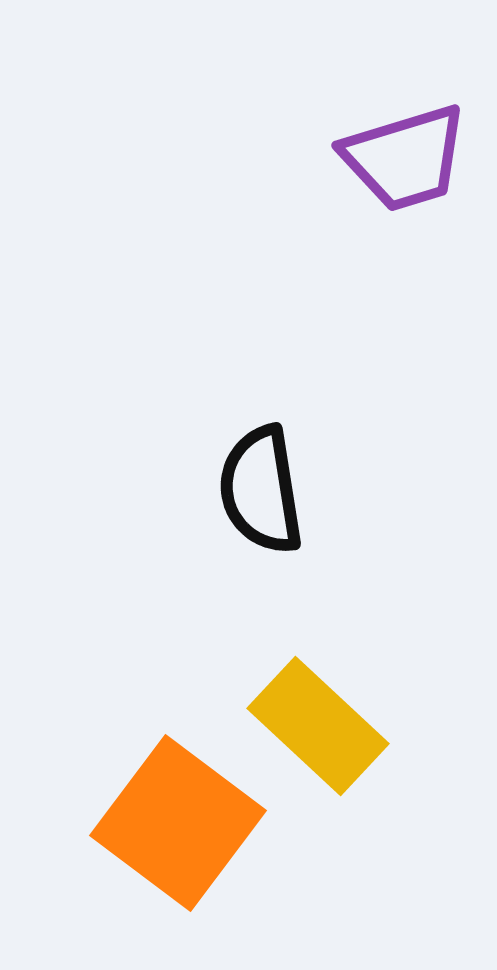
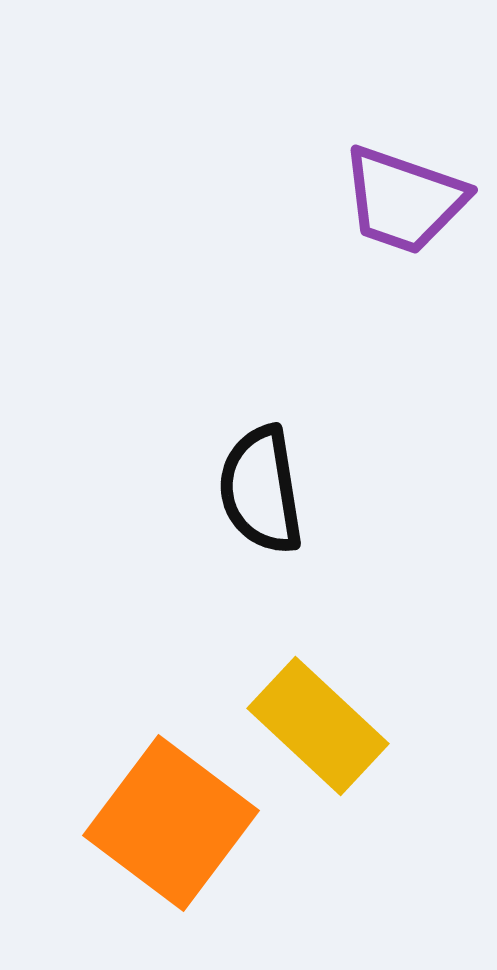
purple trapezoid: moved 1 px left, 42 px down; rotated 36 degrees clockwise
orange square: moved 7 px left
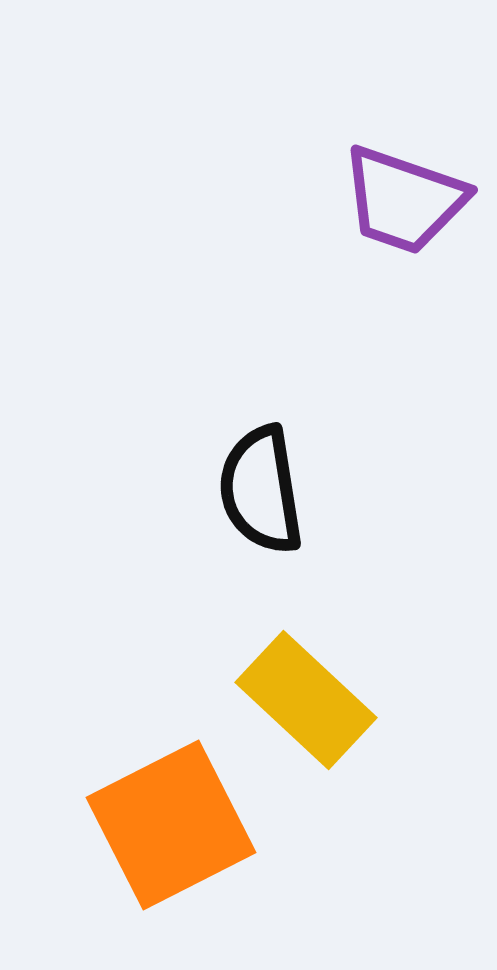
yellow rectangle: moved 12 px left, 26 px up
orange square: moved 2 px down; rotated 26 degrees clockwise
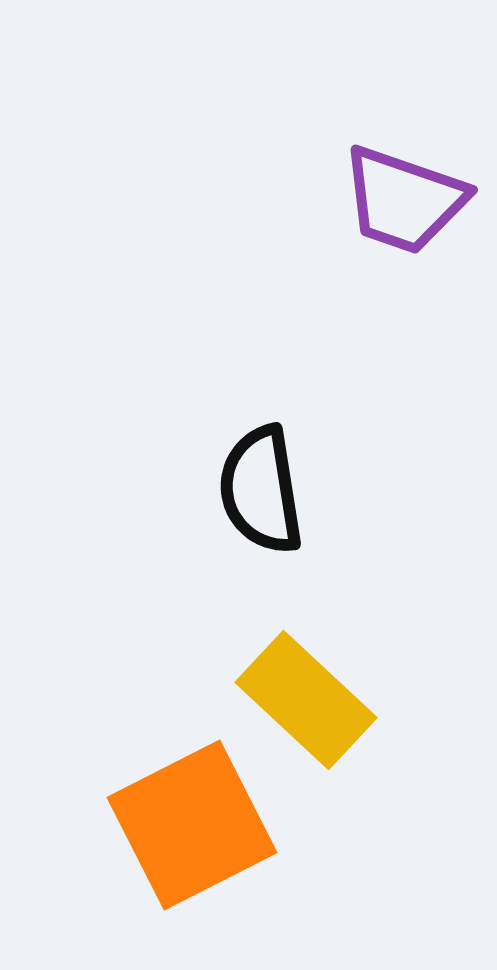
orange square: moved 21 px right
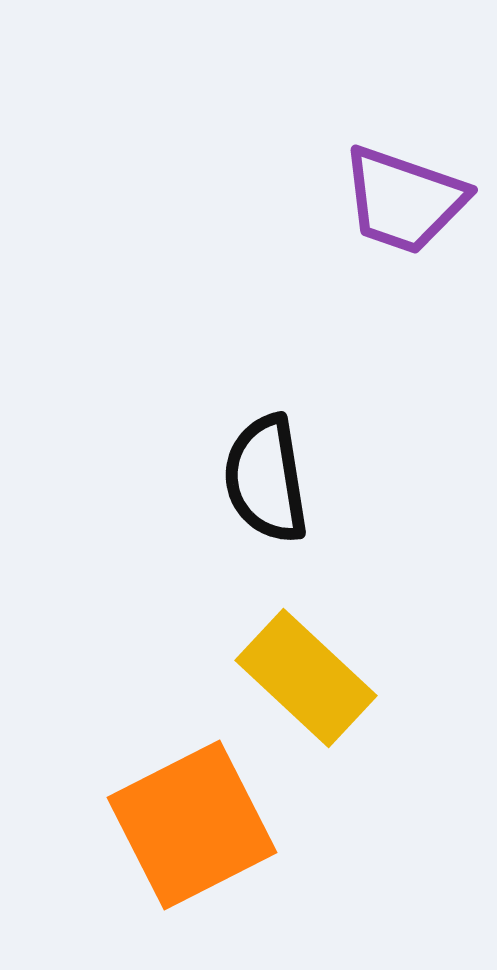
black semicircle: moved 5 px right, 11 px up
yellow rectangle: moved 22 px up
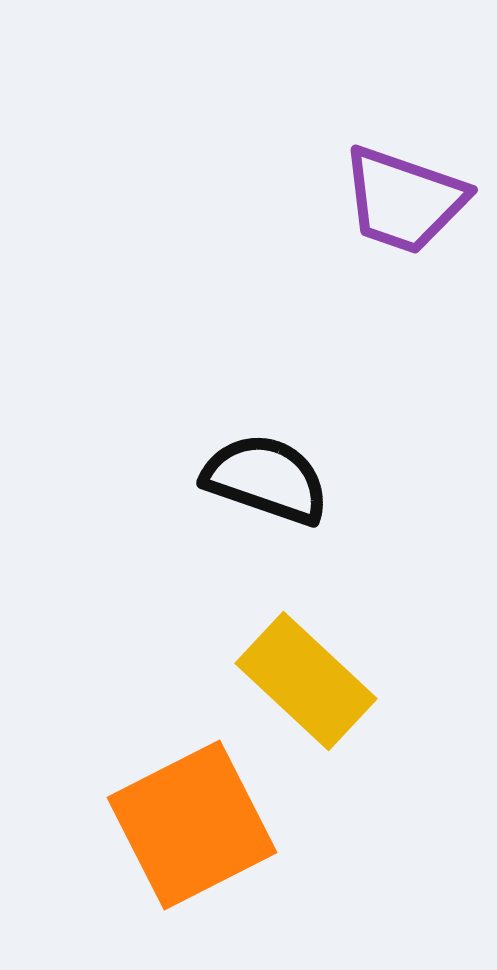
black semicircle: rotated 118 degrees clockwise
yellow rectangle: moved 3 px down
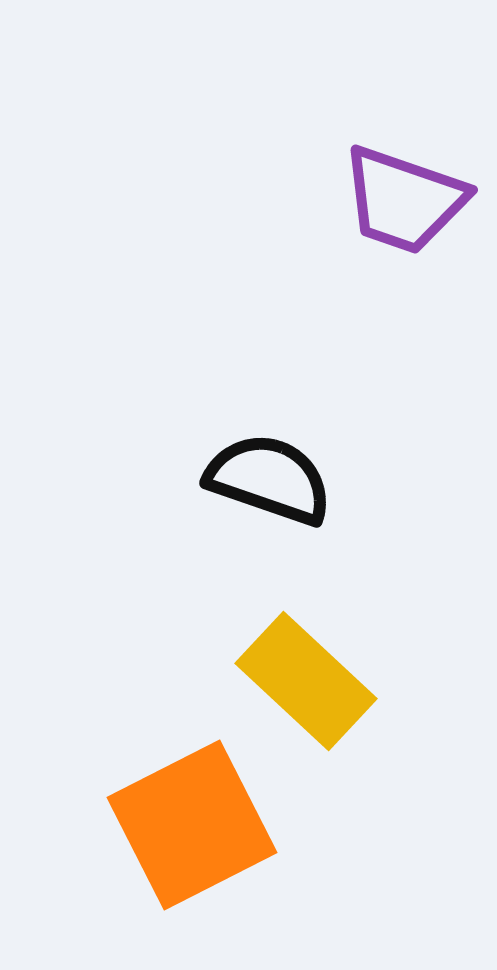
black semicircle: moved 3 px right
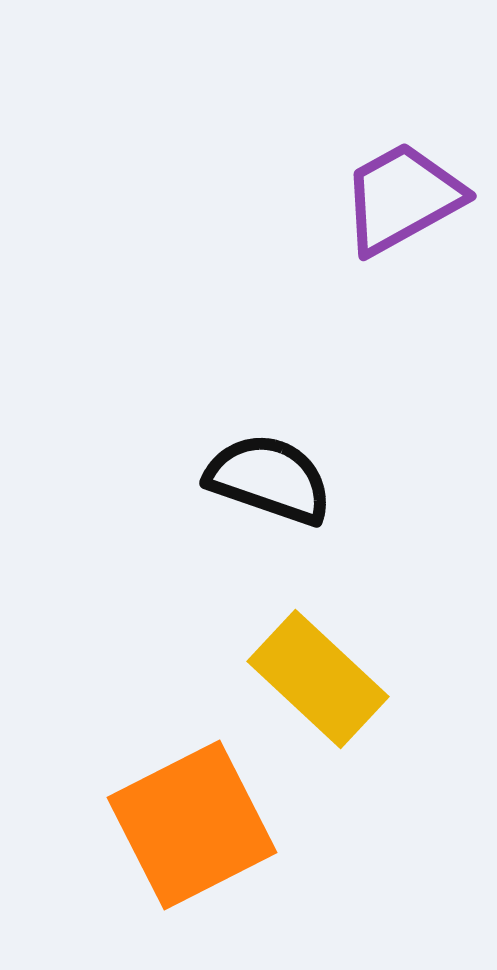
purple trapezoid: moved 2 px left, 2 px up; rotated 132 degrees clockwise
yellow rectangle: moved 12 px right, 2 px up
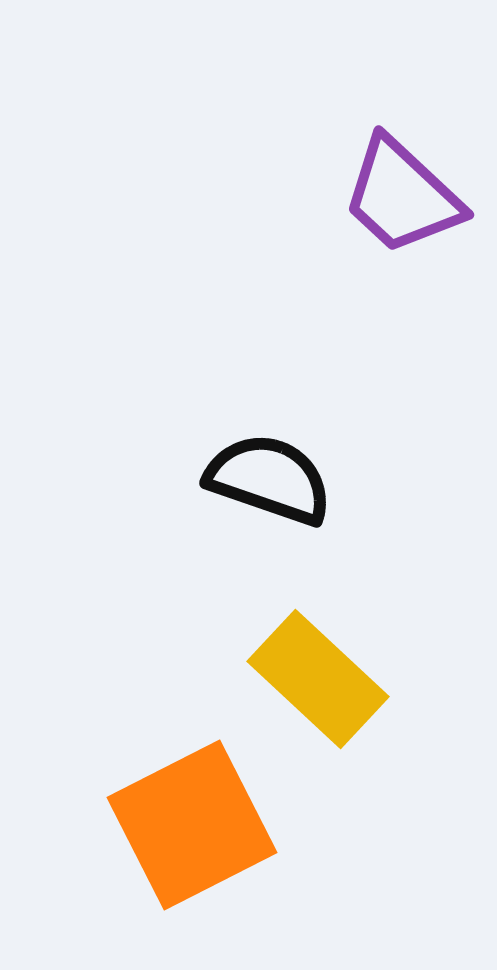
purple trapezoid: moved 2 px up; rotated 108 degrees counterclockwise
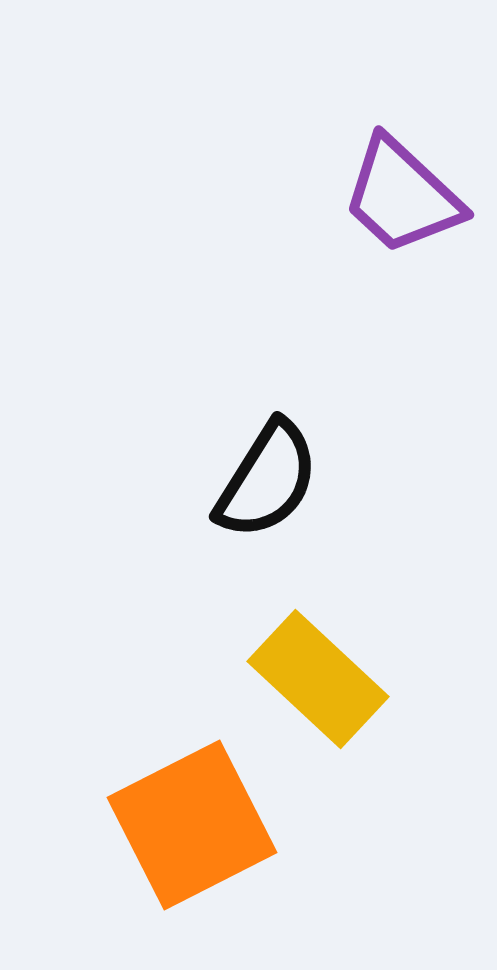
black semicircle: moved 2 px left, 1 px down; rotated 103 degrees clockwise
